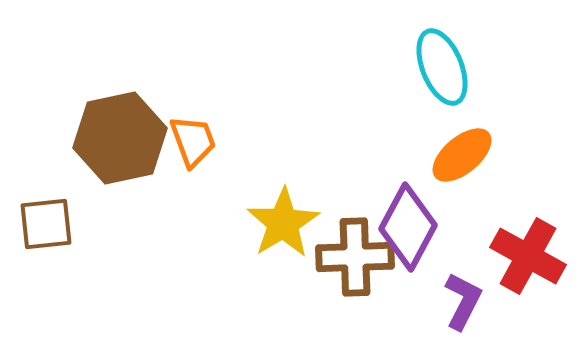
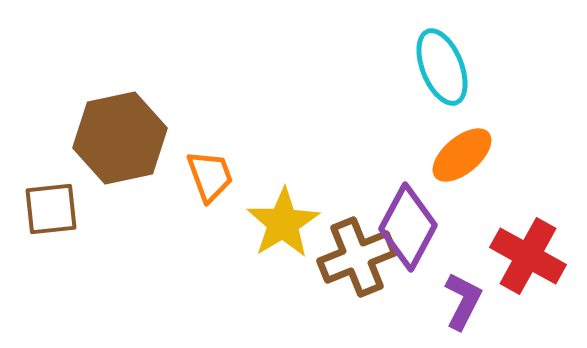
orange trapezoid: moved 17 px right, 35 px down
brown square: moved 5 px right, 15 px up
brown cross: moved 2 px right; rotated 20 degrees counterclockwise
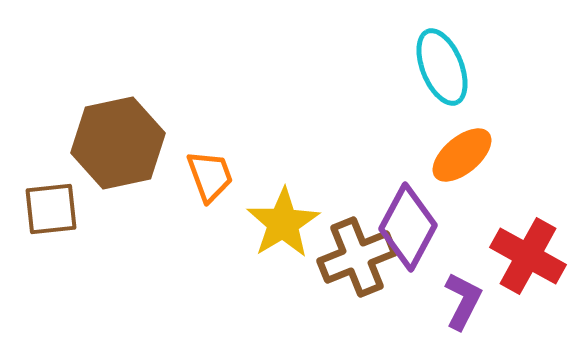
brown hexagon: moved 2 px left, 5 px down
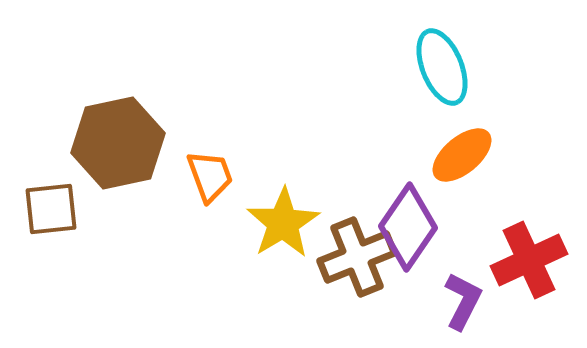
purple diamond: rotated 6 degrees clockwise
red cross: moved 1 px right, 4 px down; rotated 36 degrees clockwise
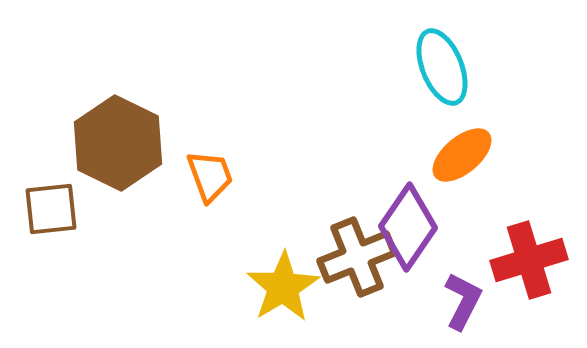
brown hexagon: rotated 22 degrees counterclockwise
yellow star: moved 64 px down
red cross: rotated 8 degrees clockwise
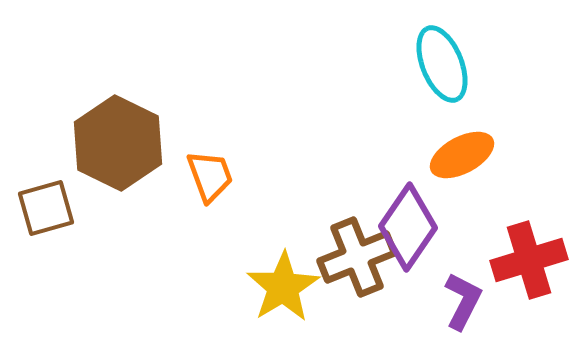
cyan ellipse: moved 3 px up
orange ellipse: rotated 12 degrees clockwise
brown square: moved 5 px left, 1 px up; rotated 10 degrees counterclockwise
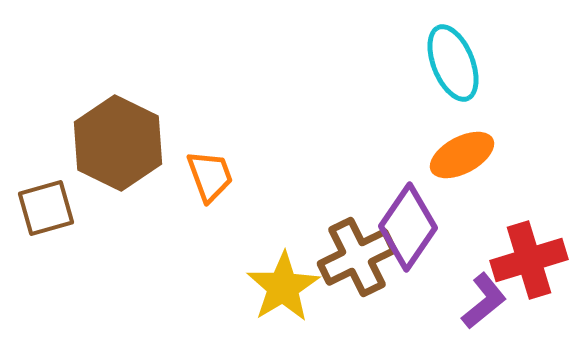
cyan ellipse: moved 11 px right, 1 px up
brown cross: rotated 4 degrees counterclockwise
purple L-shape: moved 21 px right; rotated 24 degrees clockwise
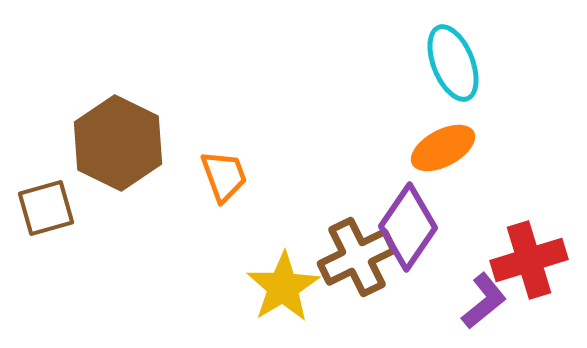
orange ellipse: moved 19 px left, 7 px up
orange trapezoid: moved 14 px right
